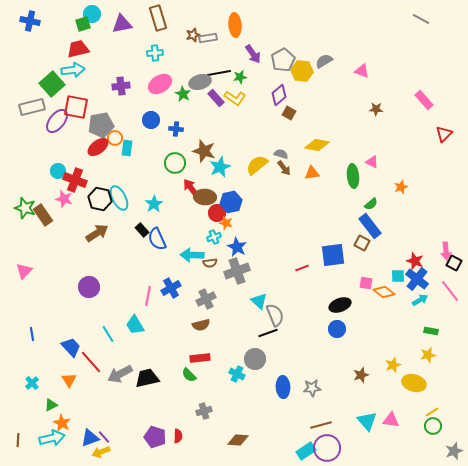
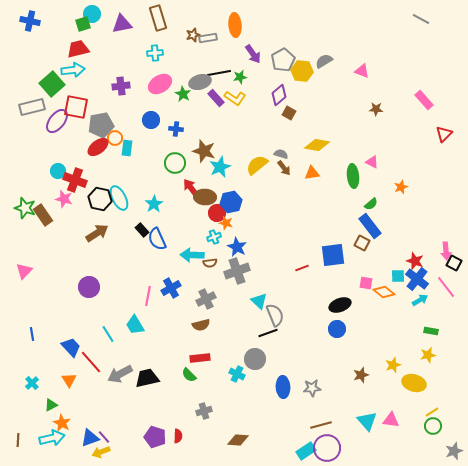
pink line at (450, 291): moved 4 px left, 4 px up
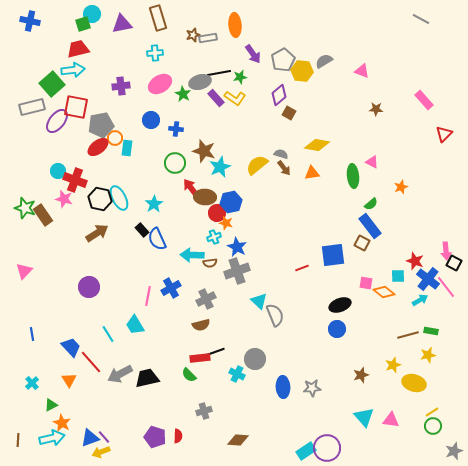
blue cross at (417, 279): moved 11 px right
black line at (268, 333): moved 53 px left, 19 px down
cyan triangle at (367, 421): moved 3 px left, 4 px up
brown line at (321, 425): moved 87 px right, 90 px up
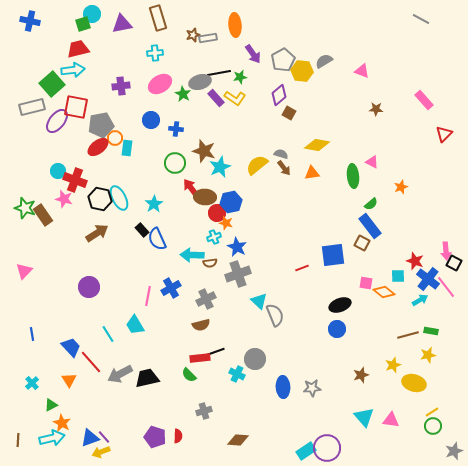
gray cross at (237, 271): moved 1 px right, 3 px down
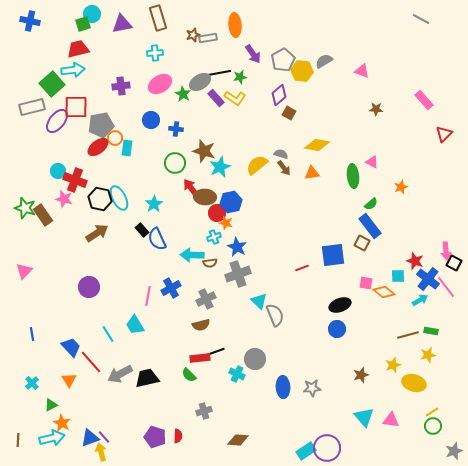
gray ellipse at (200, 82): rotated 15 degrees counterclockwise
red square at (76, 107): rotated 10 degrees counterclockwise
yellow arrow at (101, 452): rotated 96 degrees clockwise
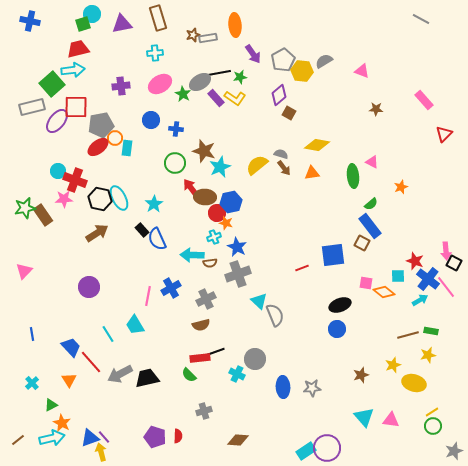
pink star at (64, 199): rotated 18 degrees counterclockwise
green star at (25, 208): rotated 30 degrees counterclockwise
brown line at (18, 440): rotated 48 degrees clockwise
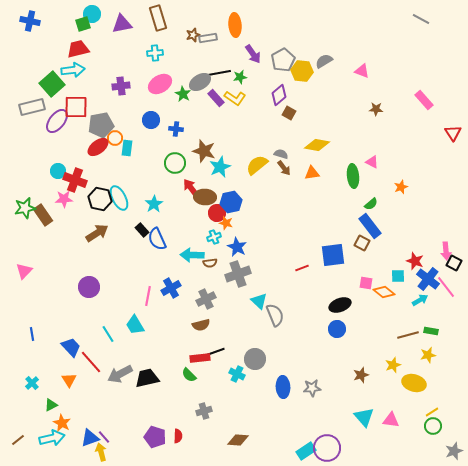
red triangle at (444, 134): moved 9 px right, 1 px up; rotated 18 degrees counterclockwise
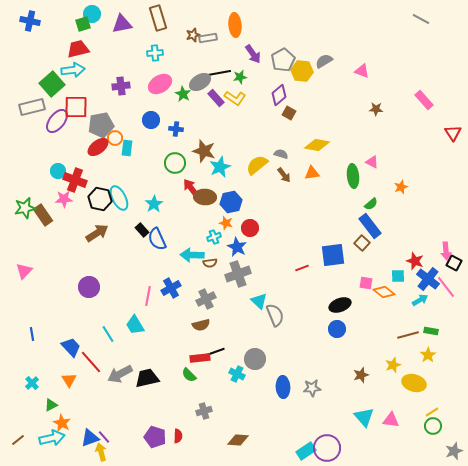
brown arrow at (284, 168): moved 7 px down
red circle at (217, 213): moved 33 px right, 15 px down
brown square at (362, 243): rotated 14 degrees clockwise
yellow star at (428, 355): rotated 21 degrees counterclockwise
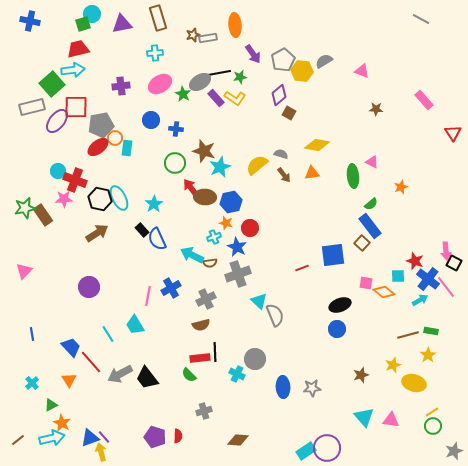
cyan arrow at (192, 255): rotated 25 degrees clockwise
black line at (215, 352): rotated 72 degrees counterclockwise
black trapezoid at (147, 378): rotated 115 degrees counterclockwise
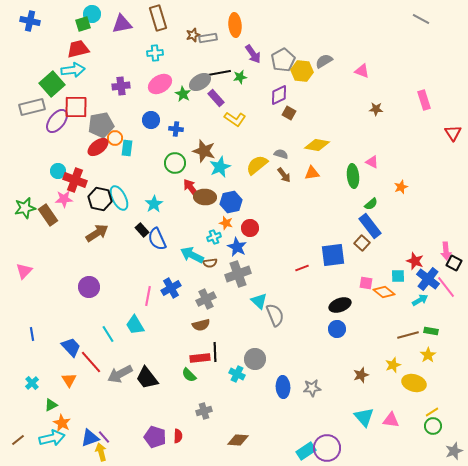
purple diamond at (279, 95): rotated 15 degrees clockwise
yellow L-shape at (235, 98): moved 21 px down
pink rectangle at (424, 100): rotated 24 degrees clockwise
brown rectangle at (43, 215): moved 5 px right
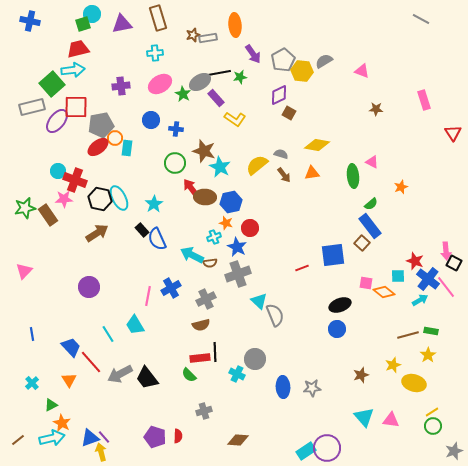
cyan star at (220, 167): rotated 20 degrees counterclockwise
